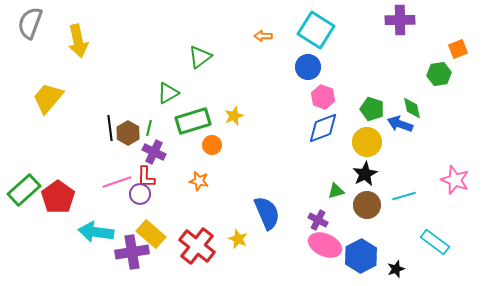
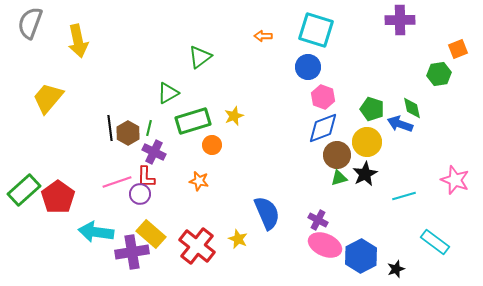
cyan square at (316, 30): rotated 15 degrees counterclockwise
green triangle at (336, 191): moved 3 px right, 13 px up
brown circle at (367, 205): moved 30 px left, 50 px up
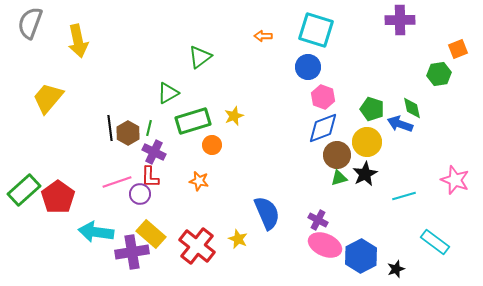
red L-shape at (146, 177): moved 4 px right
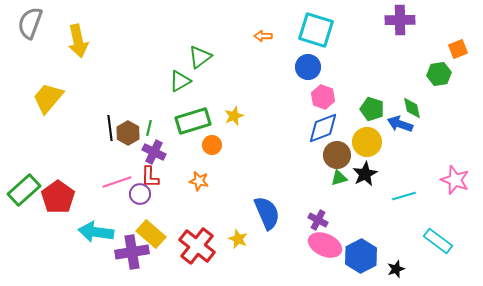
green triangle at (168, 93): moved 12 px right, 12 px up
cyan rectangle at (435, 242): moved 3 px right, 1 px up
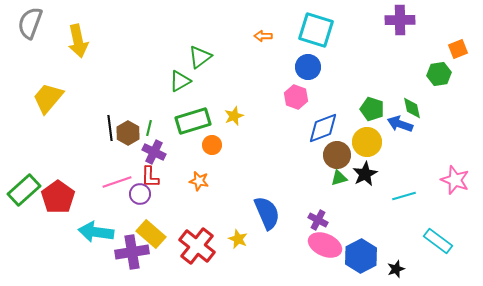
pink hexagon at (323, 97): moved 27 px left
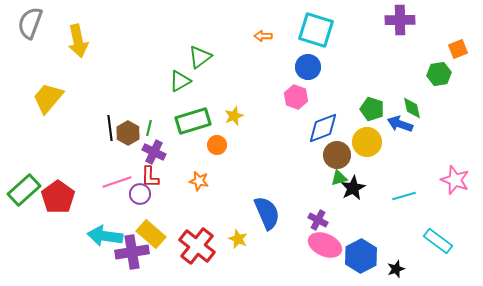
orange circle at (212, 145): moved 5 px right
black star at (365, 174): moved 12 px left, 14 px down
cyan arrow at (96, 232): moved 9 px right, 4 px down
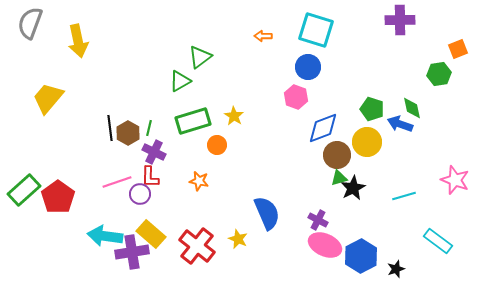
yellow star at (234, 116): rotated 18 degrees counterclockwise
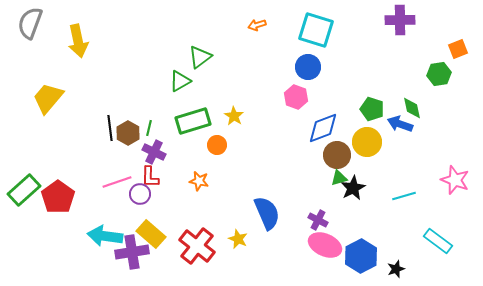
orange arrow at (263, 36): moved 6 px left, 11 px up; rotated 18 degrees counterclockwise
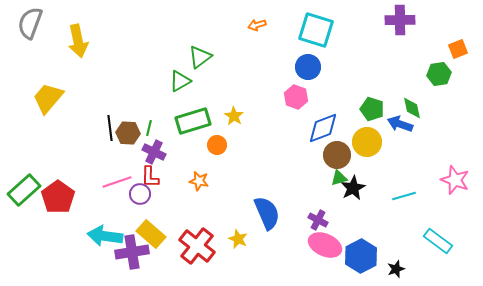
brown hexagon at (128, 133): rotated 25 degrees counterclockwise
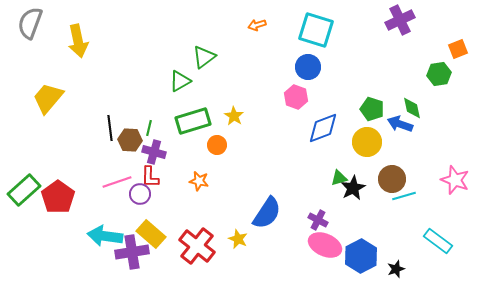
purple cross at (400, 20): rotated 24 degrees counterclockwise
green triangle at (200, 57): moved 4 px right
brown hexagon at (128, 133): moved 2 px right, 7 px down
purple cross at (154, 152): rotated 10 degrees counterclockwise
brown circle at (337, 155): moved 55 px right, 24 px down
blue semicircle at (267, 213): rotated 56 degrees clockwise
